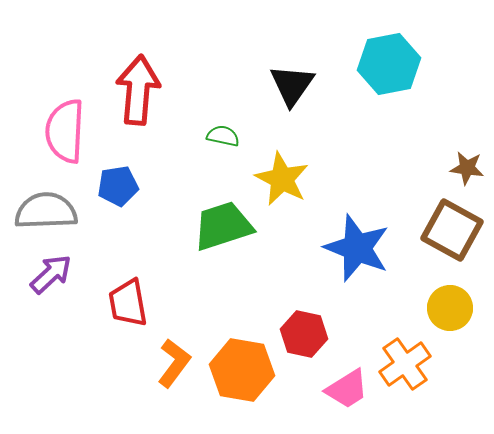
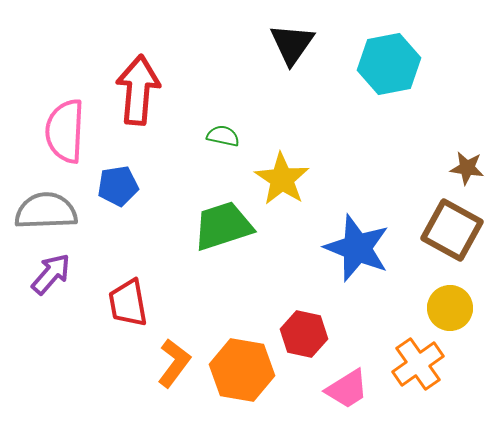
black triangle: moved 41 px up
yellow star: rotated 6 degrees clockwise
purple arrow: rotated 6 degrees counterclockwise
orange cross: moved 13 px right
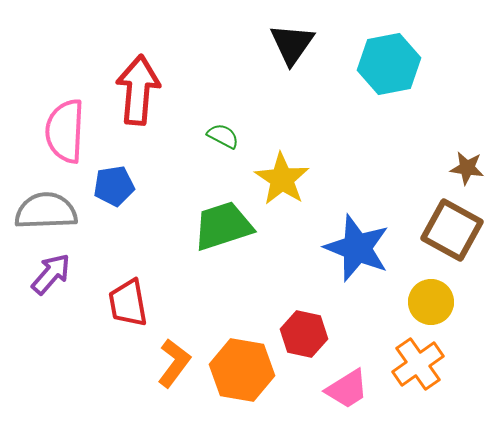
green semicircle: rotated 16 degrees clockwise
blue pentagon: moved 4 px left
yellow circle: moved 19 px left, 6 px up
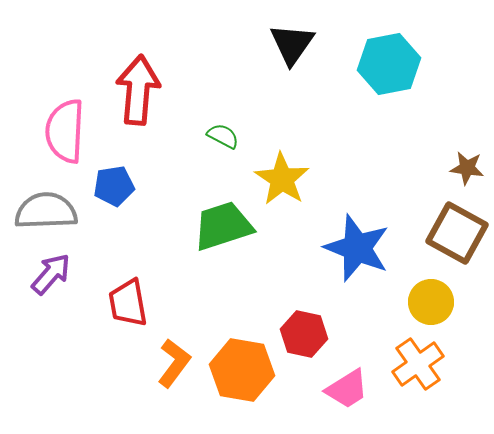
brown square: moved 5 px right, 3 px down
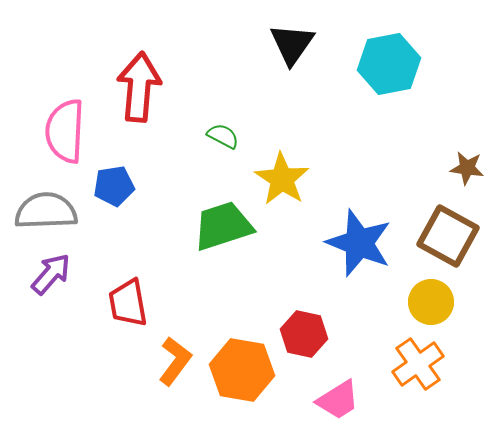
red arrow: moved 1 px right, 3 px up
brown square: moved 9 px left, 3 px down
blue star: moved 2 px right, 5 px up
orange L-shape: moved 1 px right, 2 px up
pink trapezoid: moved 9 px left, 11 px down
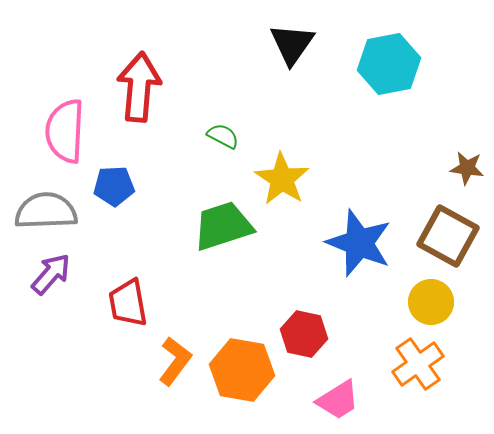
blue pentagon: rotated 6 degrees clockwise
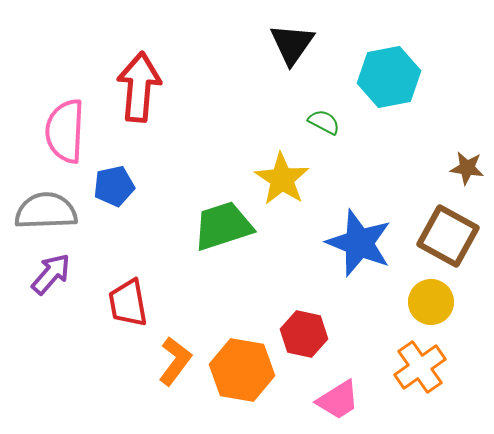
cyan hexagon: moved 13 px down
green semicircle: moved 101 px right, 14 px up
blue pentagon: rotated 9 degrees counterclockwise
orange cross: moved 2 px right, 3 px down
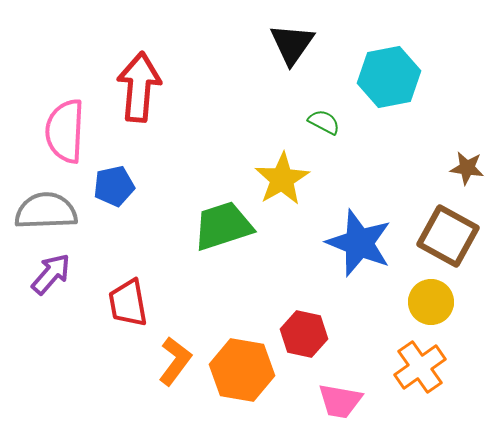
yellow star: rotated 8 degrees clockwise
pink trapezoid: moved 2 px right, 1 px down; rotated 42 degrees clockwise
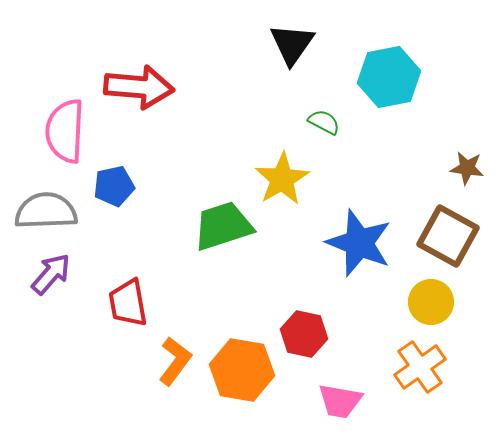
red arrow: rotated 90 degrees clockwise
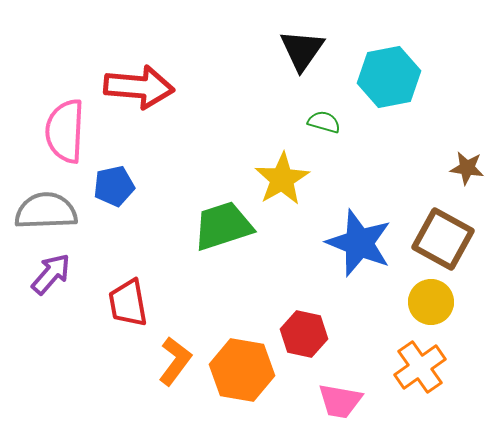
black triangle: moved 10 px right, 6 px down
green semicircle: rotated 12 degrees counterclockwise
brown square: moved 5 px left, 3 px down
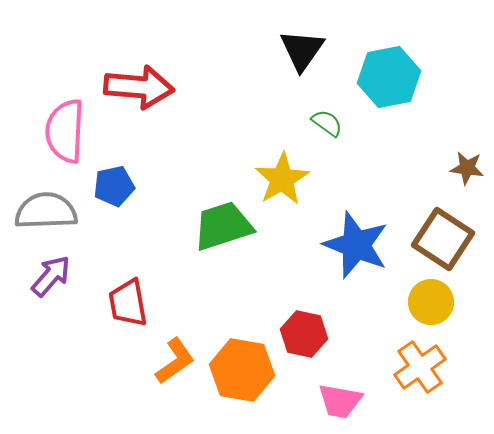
green semicircle: moved 3 px right, 1 px down; rotated 20 degrees clockwise
brown square: rotated 4 degrees clockwise
blue star: moved 3 px left, 2 px down
purple arrow: moved 2 px down
orange L-shape: rotated 18 degrees clockwise
